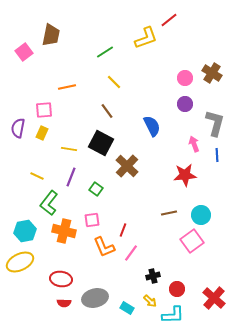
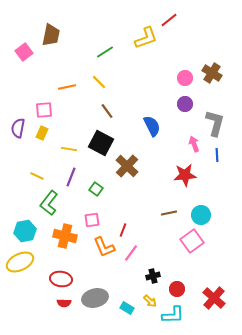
yellow line at (114, 82): moved 15 px left
orange cross at (64, 231): moved 1 px right, 5 px down
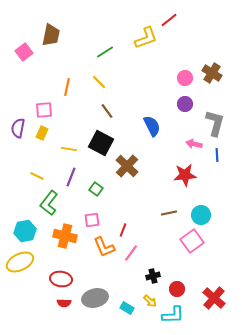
orange line at (67, 87): rotated 66 degrees counterclockwise
pink arrow at (194, 144): rotated 56 degrees counterclockwise
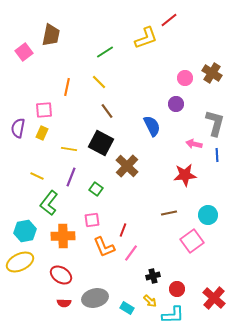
purple circle at (185, 104): moved 9 px left
cyan circle at (201, 215): moved 7 px right
orange cross at (65, 236): moved 2 px left; rotated 15 degrees counterclockwise
red ellipse at (61, 279): moved 4 px up; rotated 25 degrees clockwise
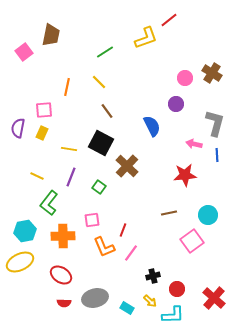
green square at (96, 189): moved 3 px right, 2 px up
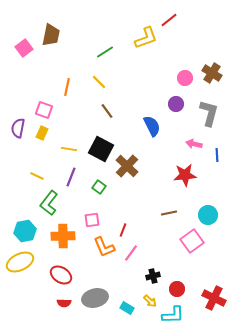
pink square at (24, 52): moved 4 px up
pink square at (44, 110): rotated 24 degrees clockwise
gray L-shape at (215, 123): moved 6 px left, 10 px up
black square at (101, 143): moved 6 px down
red cross at (214, 298): rotated 15 degrees counterclockwise
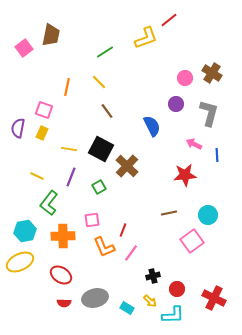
pink arrow at (194, 144): rotated 14 degrees clockwise
green square at (99, 187): rotated 24 degrees clockwise
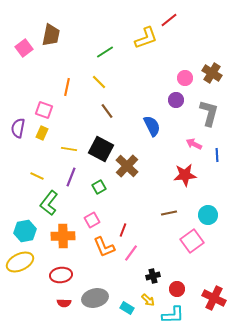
purple circle at (176, 104): moved 4 px up
pink square at (92, 220): rotated 21 degrees counterclockwise
red ellipse at (61, 275): rotated 40 degrees counterclockwise
yellow arrow at (150, 301): moved 2 px left, 1 px up
